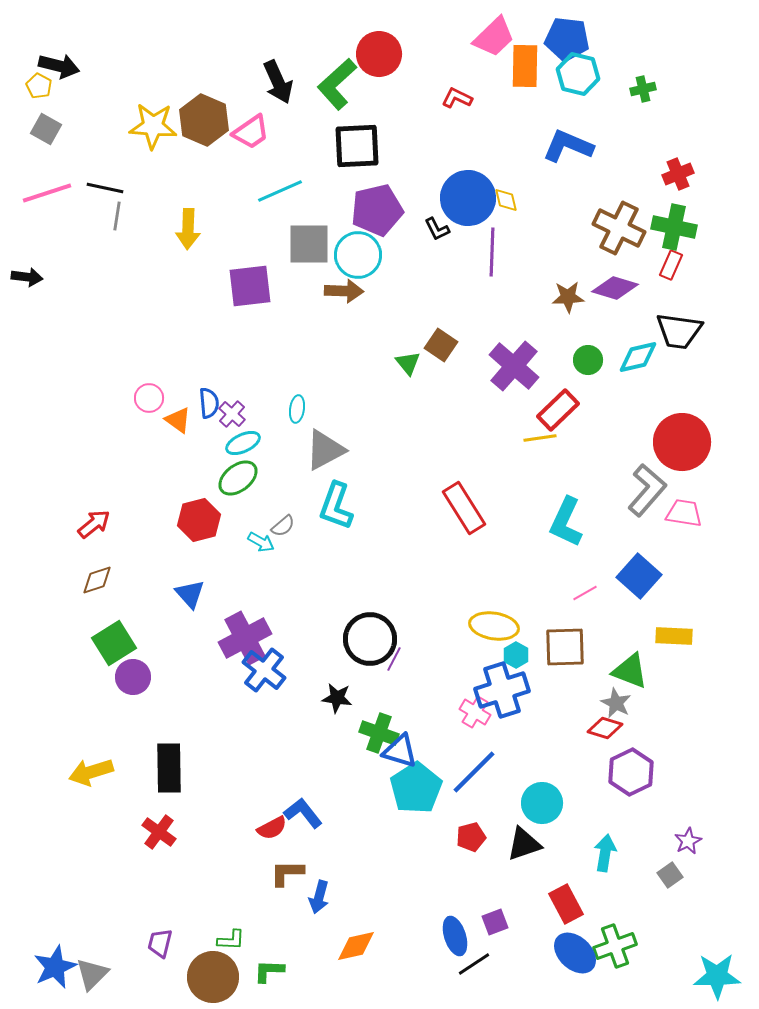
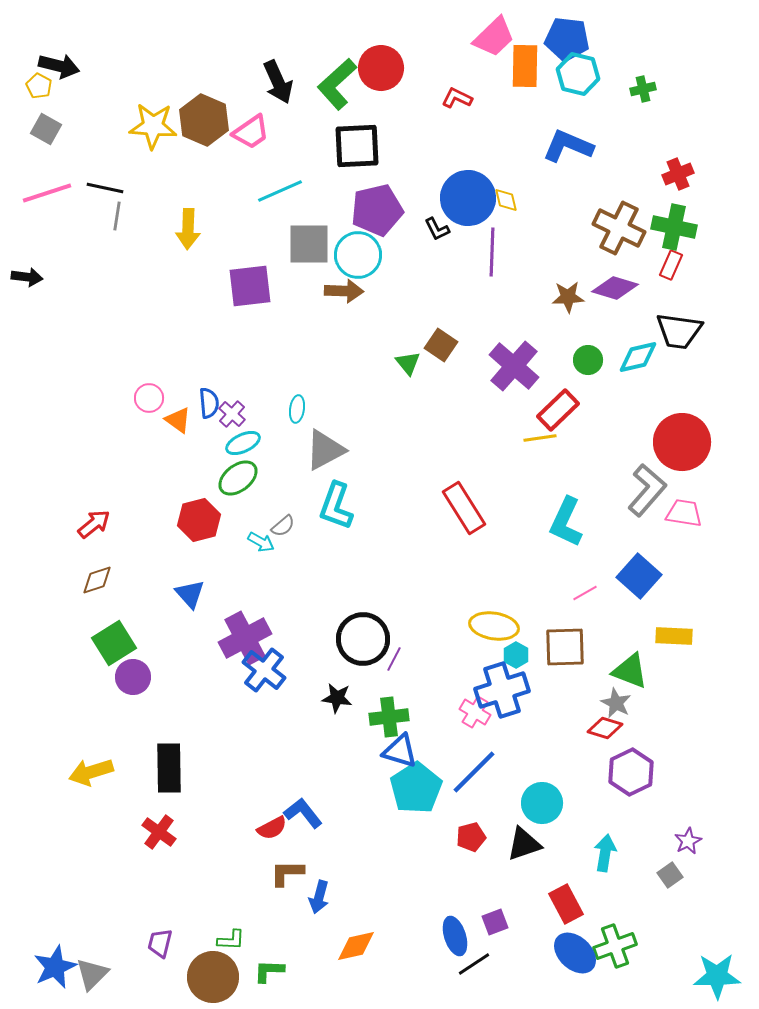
red circle at (379, 54): moved 2 px right, 14 px down
black circle at (370, 639): moved 7 px left
green cross at (379, 733): moved 10 px right, 16 px up; rotated 27 degrees counterclockwise
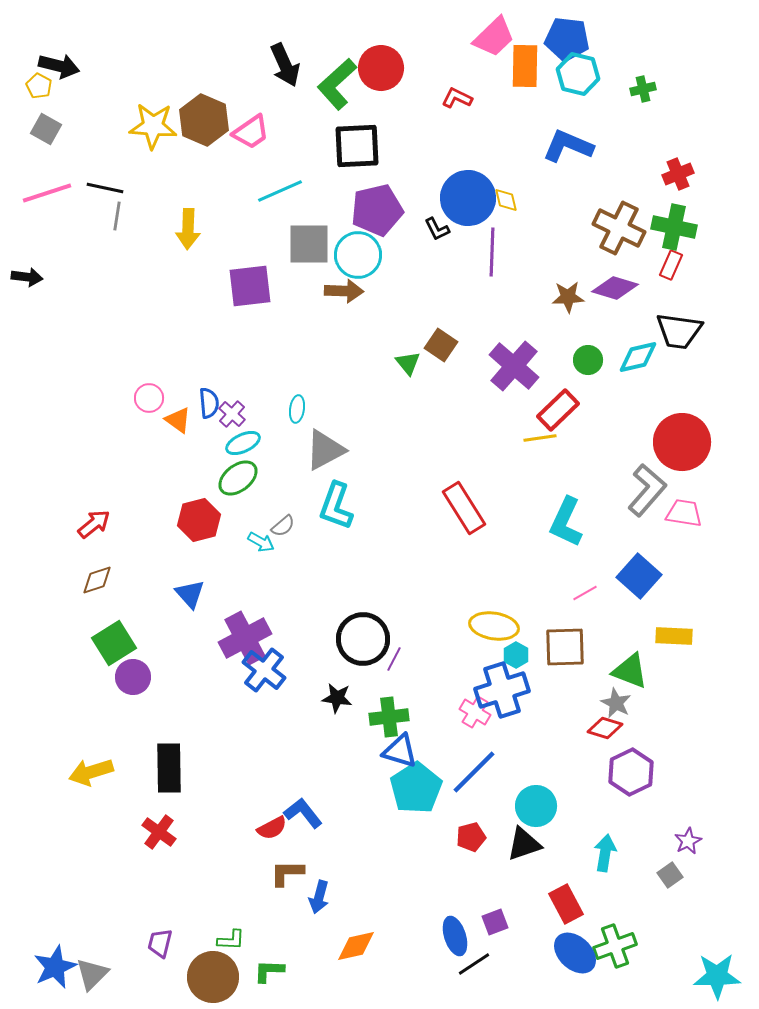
black arrow at (278, 82): moved 7 px right, 17 px up
cyan circle at (542, 803): moved 6 px left, 3 px down
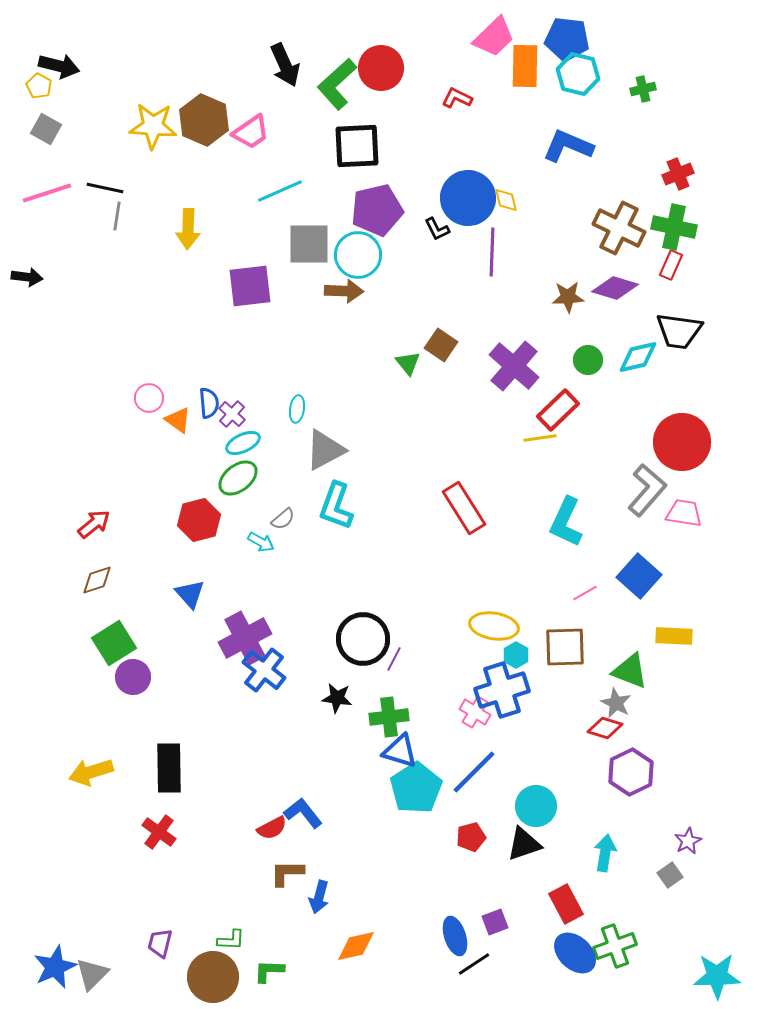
gray semicircle at (283, 526): moved 7 px up
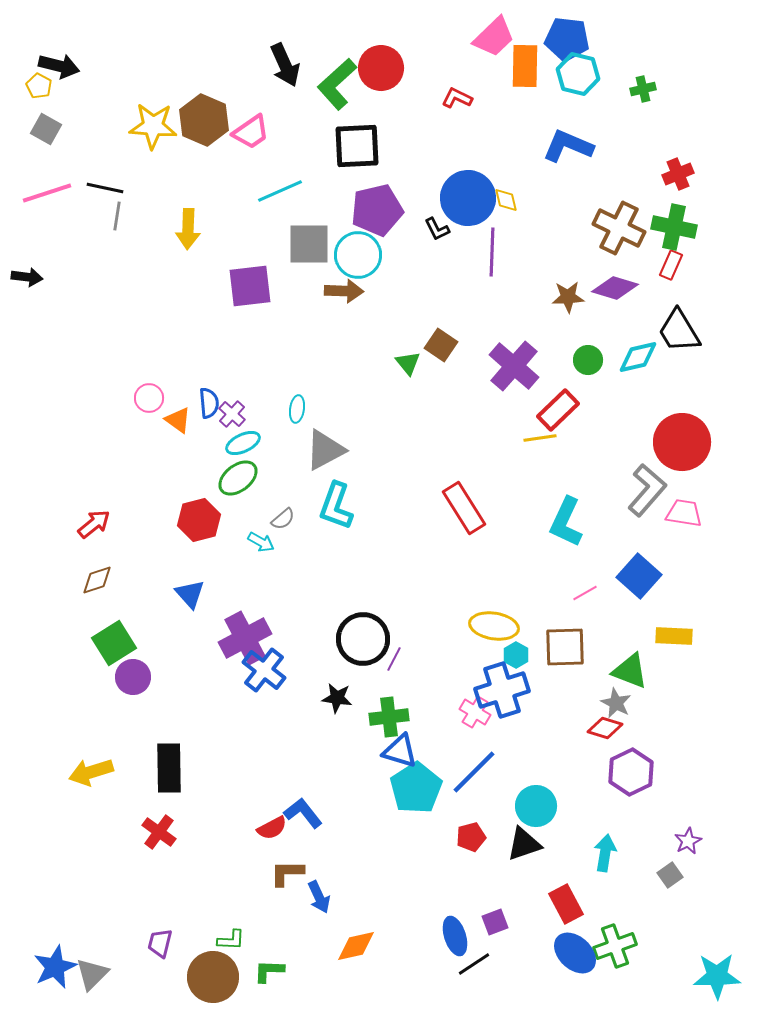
black trapezoid at (679, 331): rotated 51 degrees clockwise
blue arrow at (319, 897): rotated 40 degrees counterclockwise
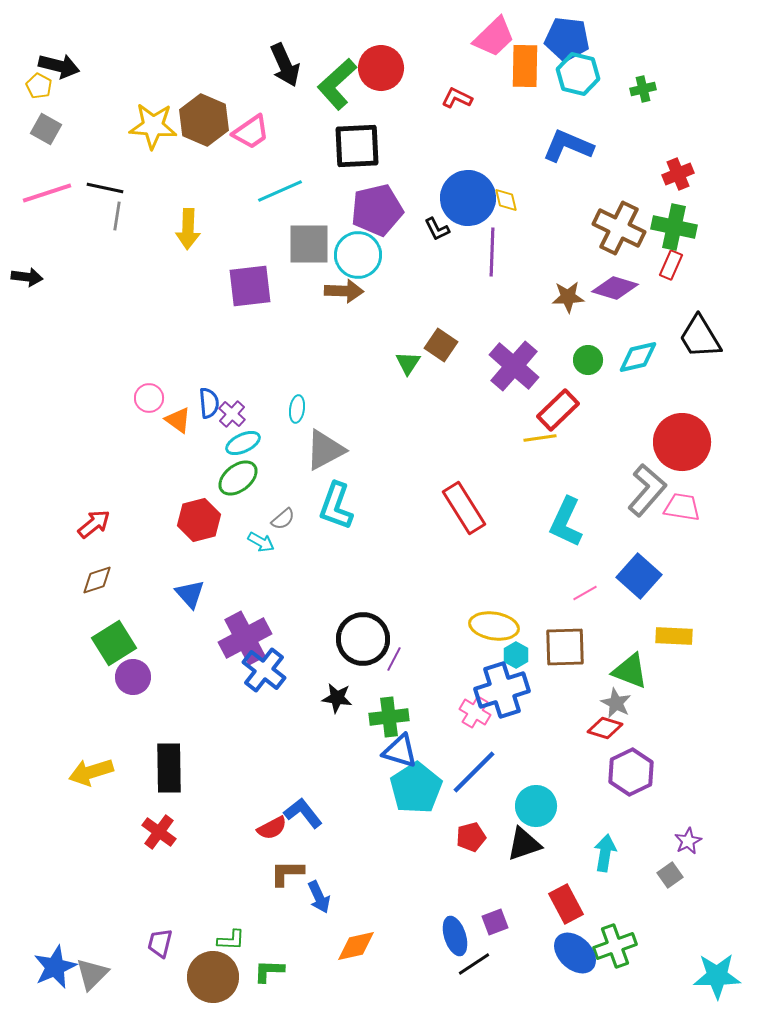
black trapezoid at (679, 331): moved 21 px right, 6 px down
green triangle at (408, 363): rotated 12 degrees clockwise
pink trapezoid at (684, 513): moved 2 px left, 6 px up
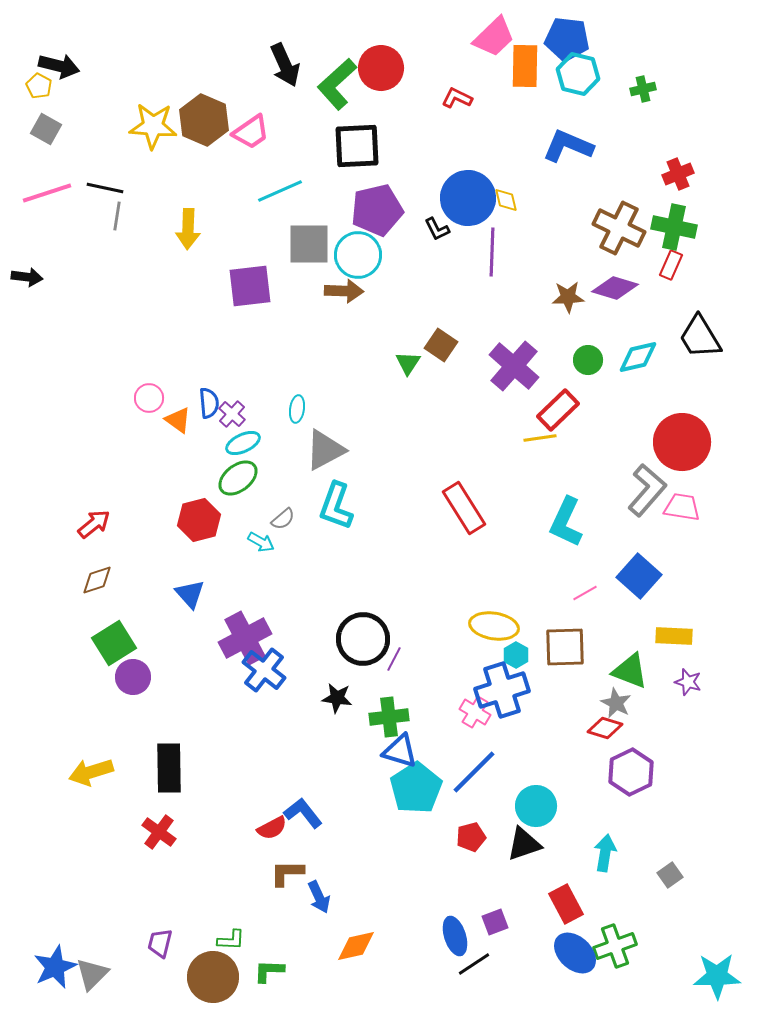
purple star at (688, 841): moved 159 px up; rotated 28 degrees counterclockwise
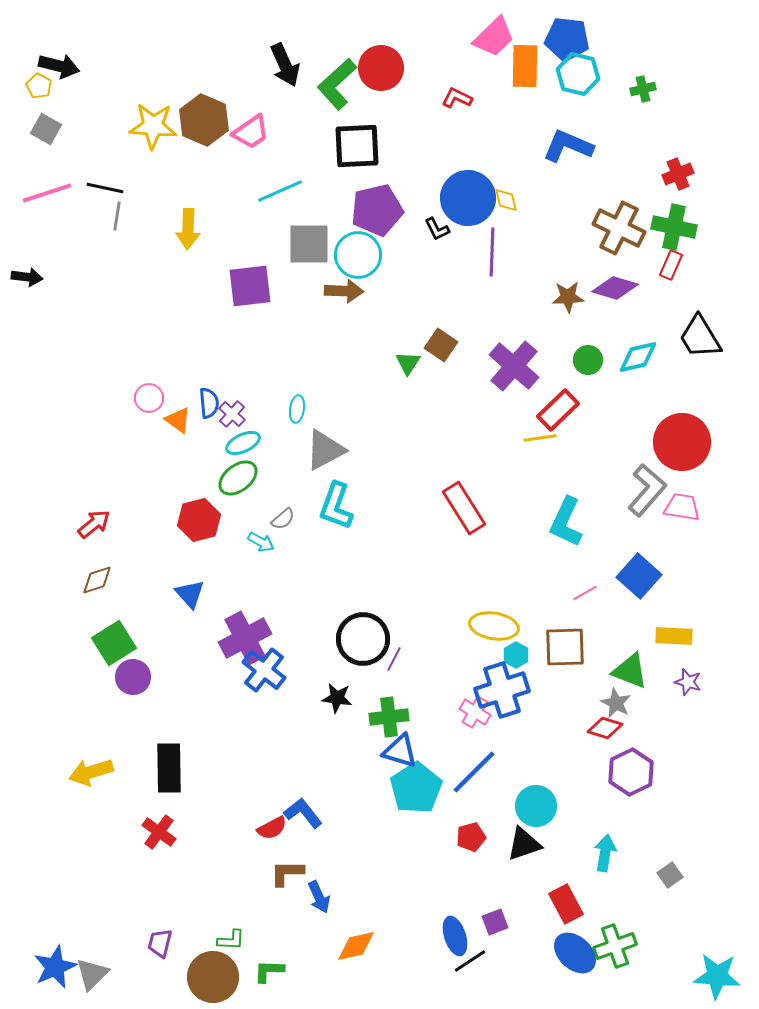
black line at (474, 964): moved 4 px left, 3 px up
cyan star at (717, 976): rotated 6 degrees clockwise
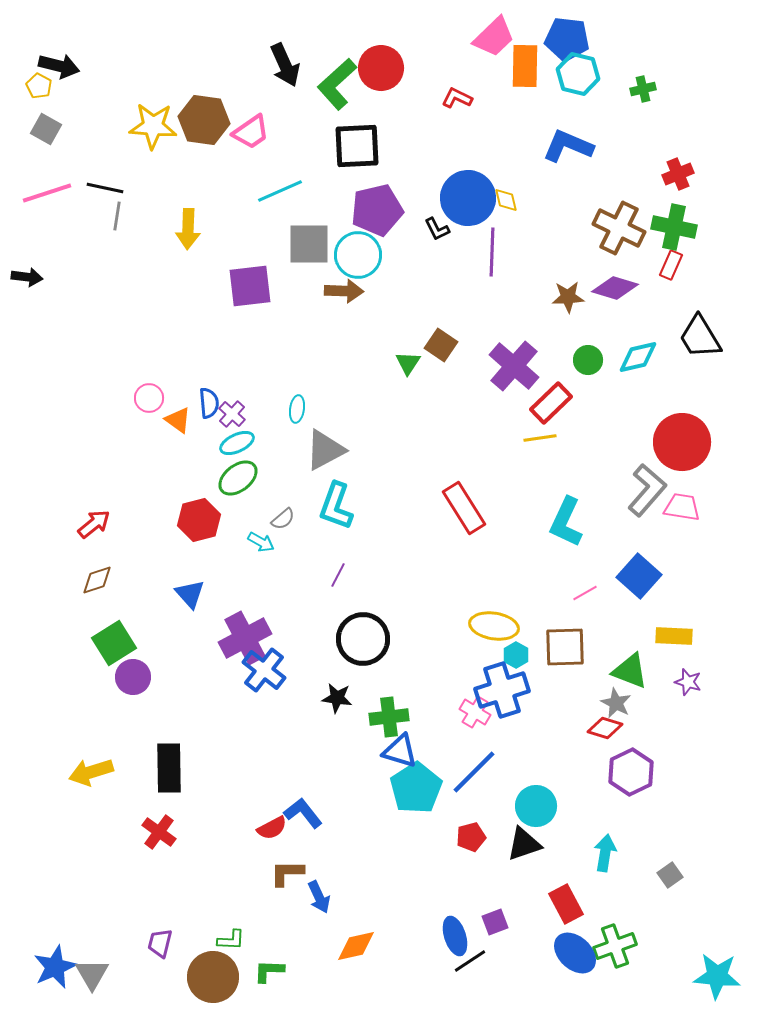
brown hexagon at (204, 120): rotated 15 degrees counterclockwise
red rectangle at (558, 410): moved 7 px left, 7 px up
cyan ellipse at (243, 443): moved 6 px left
purple line at (394, 659): moved 56 px left, 84 px up
gray triangle at (92, 974): rotated 15 degrees counterclockwise
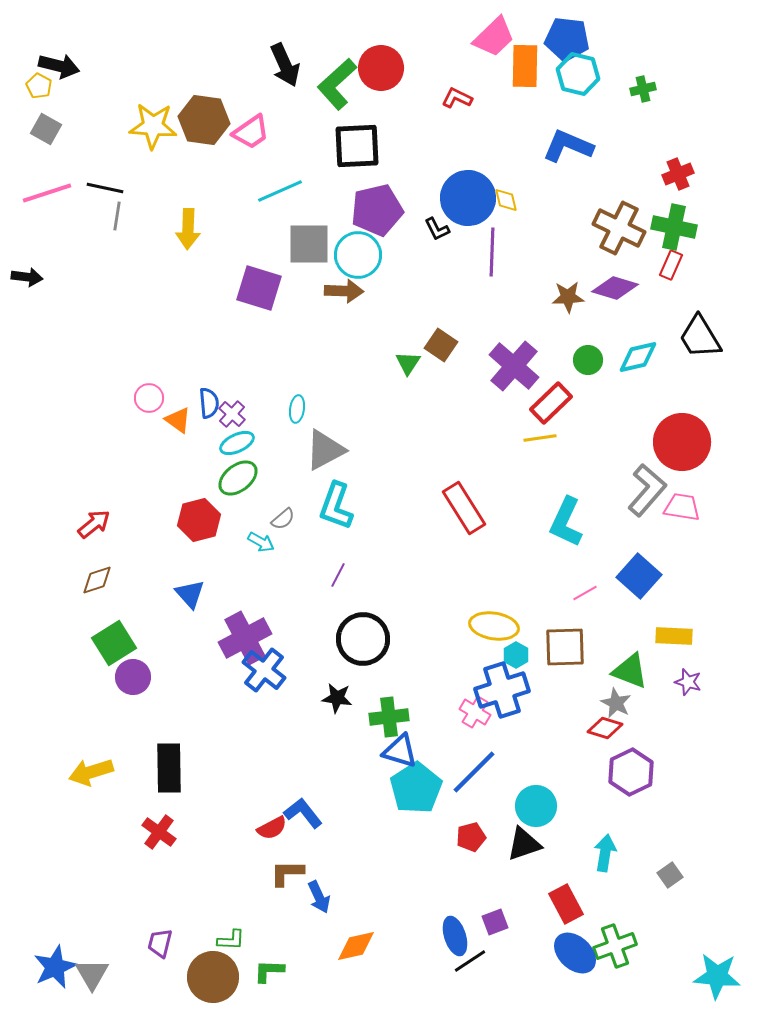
purple square at (250, 286): moved 9 px right, 2 px down; rotated 24 degrees clockwise
